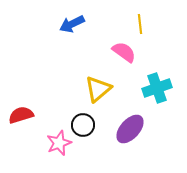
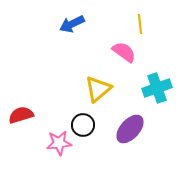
pink star: rotated 15 degrees clockwise
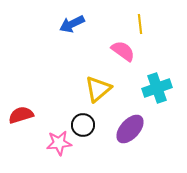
pink semicircle: moved 1 px left, 1 px up
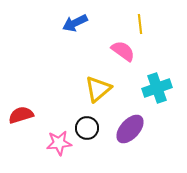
blue arrow: moved 3 px right, 1 px up
black circle: moved 4 px right, 3 px down
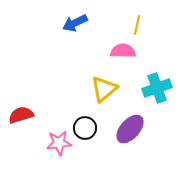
yellow line: moved 3 px left, 1 px down; rotated 18 degrees clockwise
pink semicircle: rotated 35 degrees counterclockwise
yellow triangle: moved 6 px right
black circle: moved 2 px left
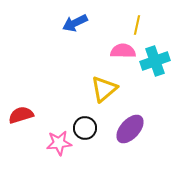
cyan cross: moved 2 px left, 27 px up
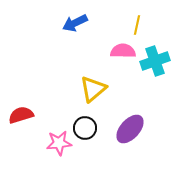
yellow triangle: moved 11 px left
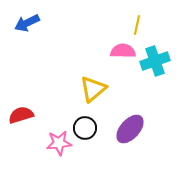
blue arrow: moved 48 px left
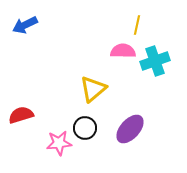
blue arrow: moved 2 px left, 2 px down
